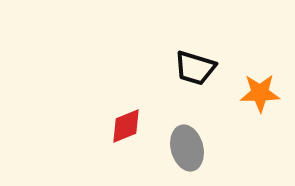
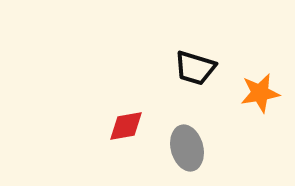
orange star: rotated 9 degrees counterclockwise
red diamond: rotated 12 degrees clockwise
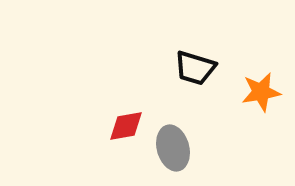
orange star: moved 1 px right, 1 px up
gray ellipse: moved 14 px left
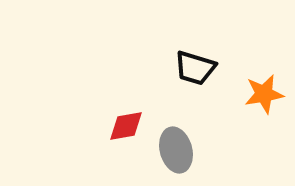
orange star: moved 3 px right, 2 px down
gray ellipse: moved 3 px right, 2 px down
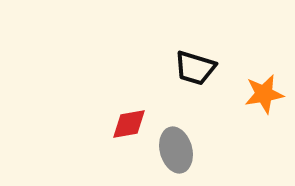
red diamond: moved 3 px right, 2 px up
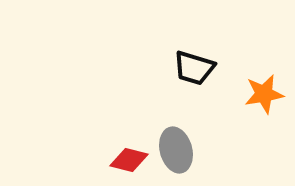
black trapezoid: moved 1 px left
red diamond: moved 36 px down; rotated 24 degrees clockwise
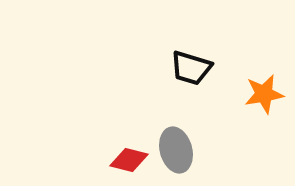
black trapezoid: moved 3 px left
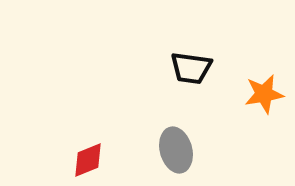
black trapezoid: rotated 9 degrees counterclockwise
red diamond: moved 41 px left; rotated 36 degrees counterclockwise
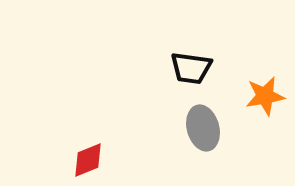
orange star: moved 1 px right, 2 px down
gray ellipse: moved 27 px right, 22 px up
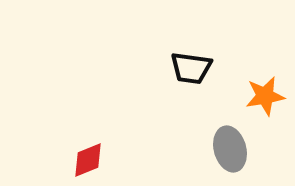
gray ellipse: moved 27 px right, 21 px down
